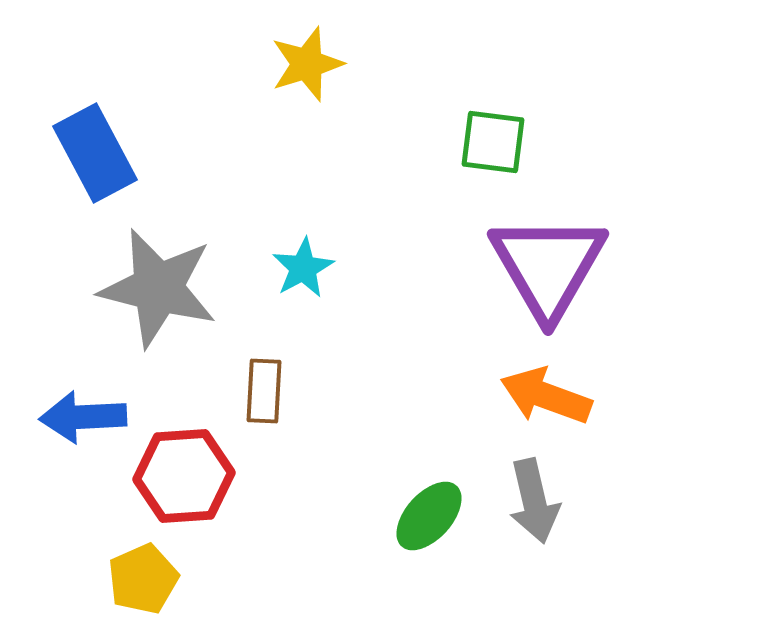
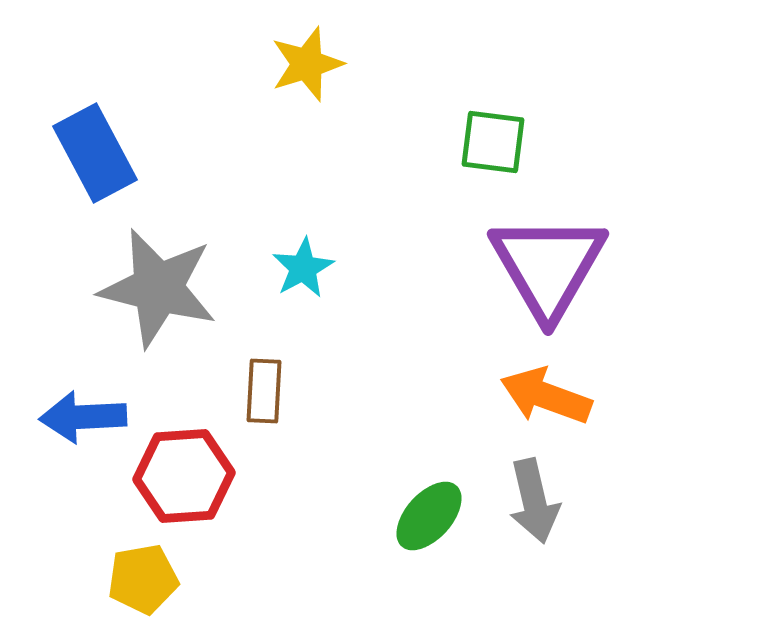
yellow pentagon: rotated 14 degrees clockwise
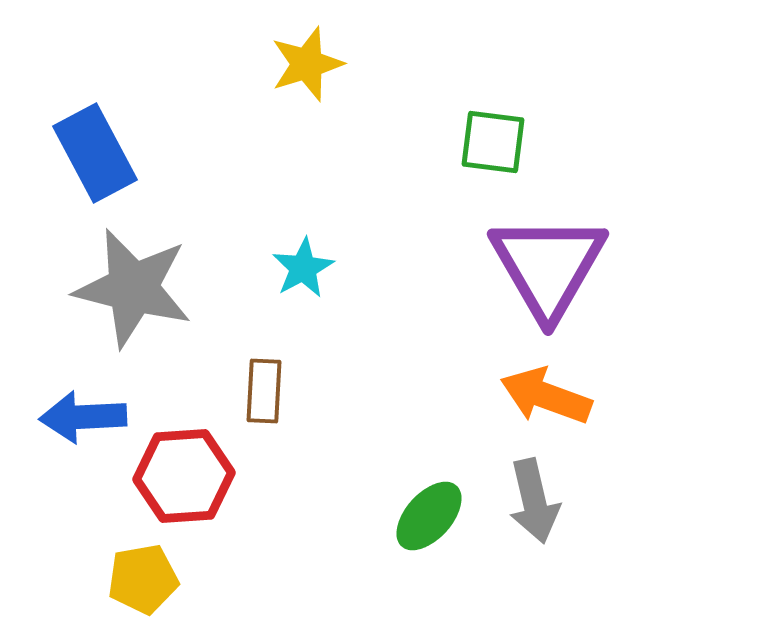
gray star: moved 25 px left
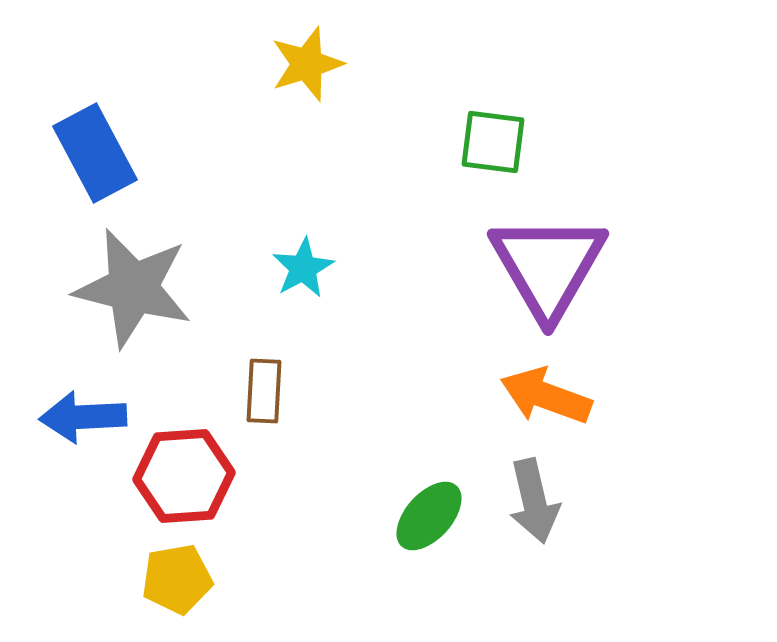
yellow pentagon: moved 34 px right
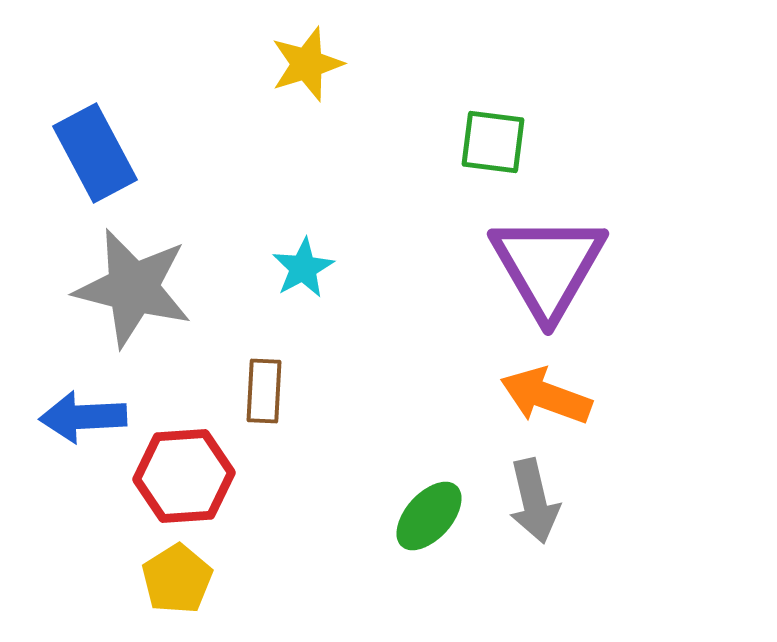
yellow pentagon: rotated 22 degrees counterclockwise
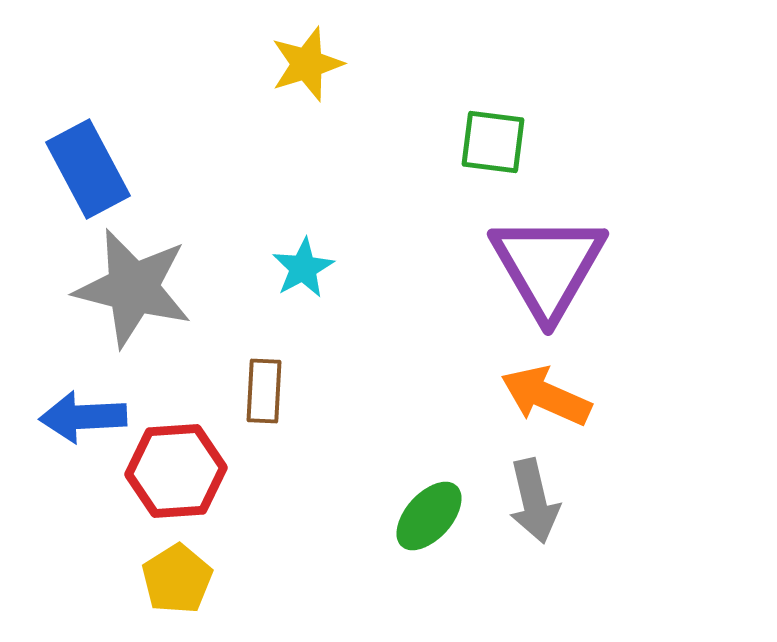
blue rectangle: moved 7 px left, 16 px down
orange arrow: rotated 4 degrees clockwise
red hexagon: moved 8 px left, 5 px up
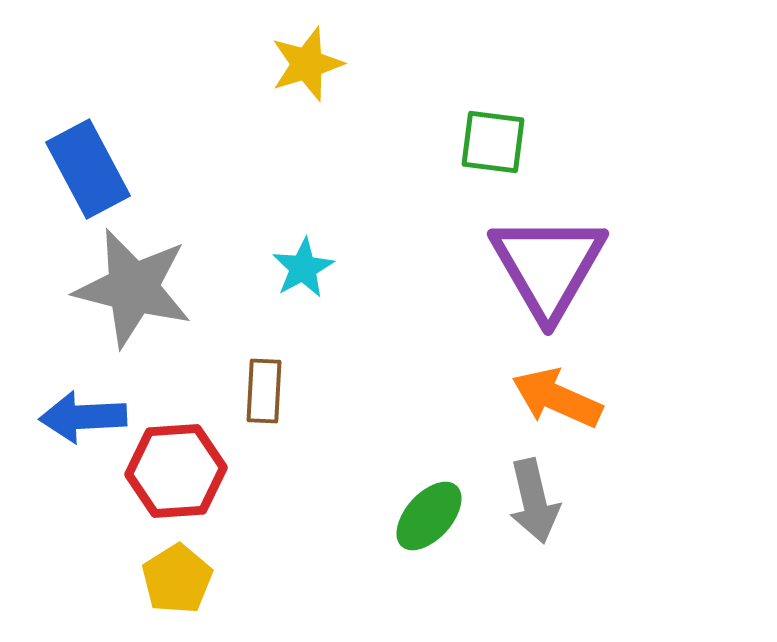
orange arrow: moved 11 px right, 2 px down
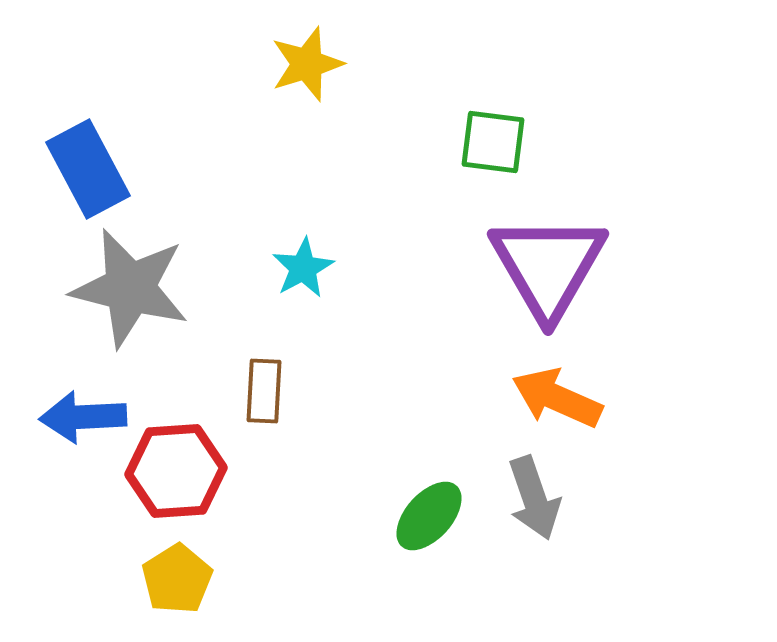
gray star: moved 3 px left
gray arrow: moved 3 px up; rotated 6 degrees counterclockwise
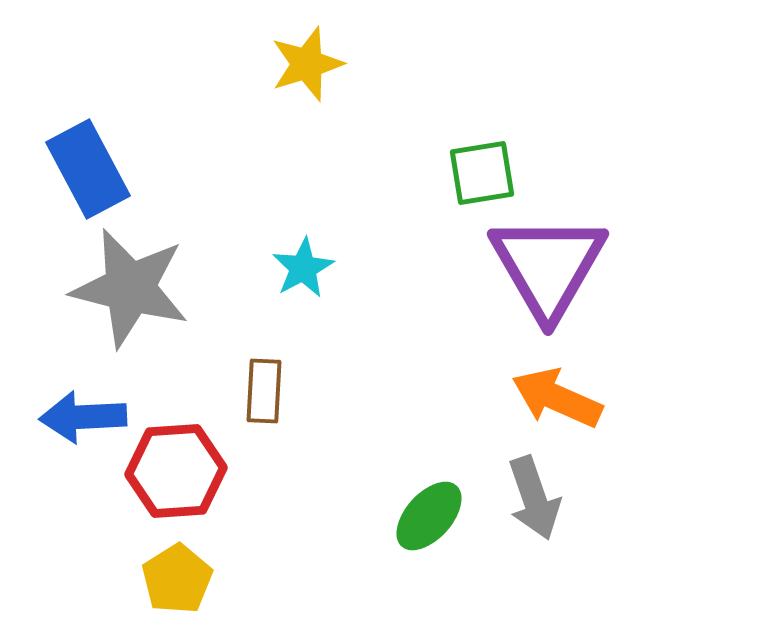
green square: moved 11 px left, 31 px down; rotated 16 degrees counterclockwise
